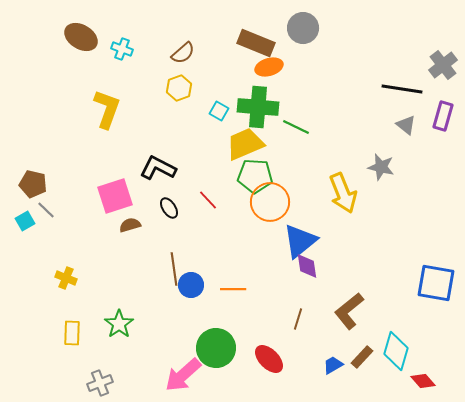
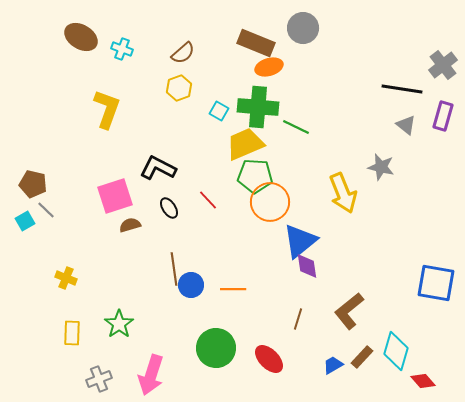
pink arrow at (183, 375): moved 32 px left; rotated 30 degrees counterclockwise
gray cross at (100, 383): moved 1 px left, 4 px up
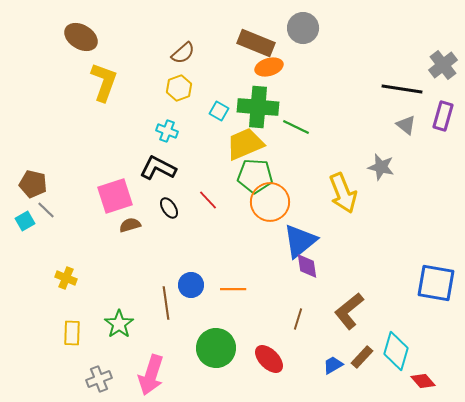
cyan cross at (122, 49): moved 45 px right, 82 px down
yellow L-shape at (107, 109): moved 3 px left, 27 px up
brown line at (174, 269): moved 8 px left, 34 px down
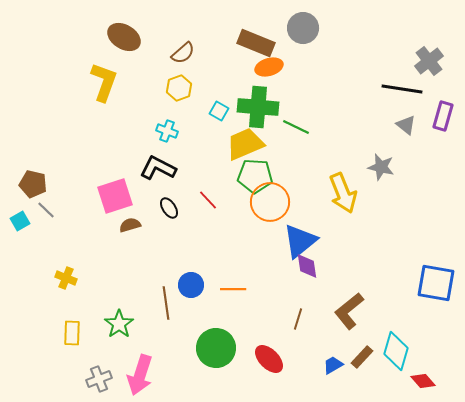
brown ellipse at (81, 37): moved 43 px right
gray cross at (443, 65): moved 14 px left, 4 px up
cyan square at (25, 221): moved 5 px left
pink arrow at (151, 375): moved 11 px left
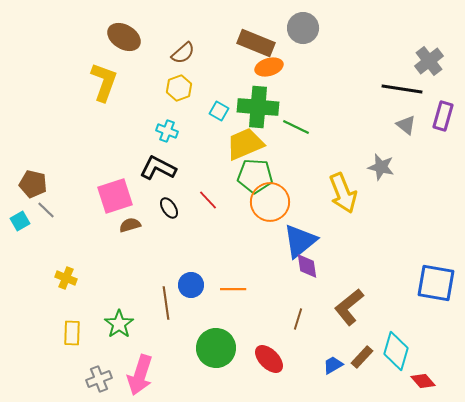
brown L-shape at (349, 311): moved 4 px up
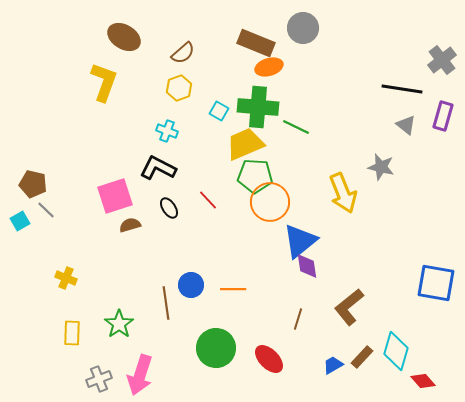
gray cross at (429, 61): moved 13 px right, 1 px up
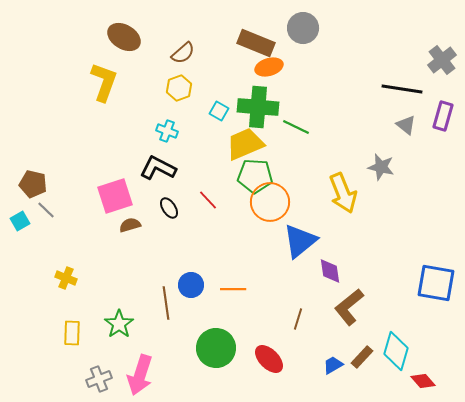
purple diamond at (307, 266): moved 23 px right, 5 px down
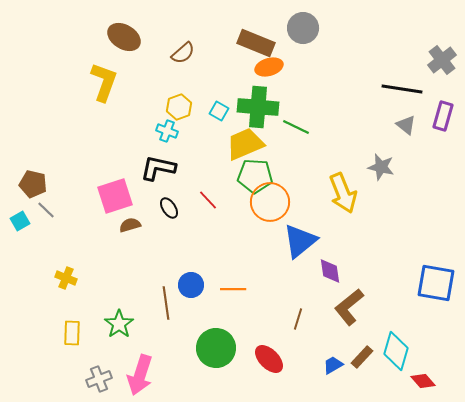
yellow hexagon at (179, 88): moved 19 px down
black L-shape at (158, 168): rotated 15 degrees counterclockwise
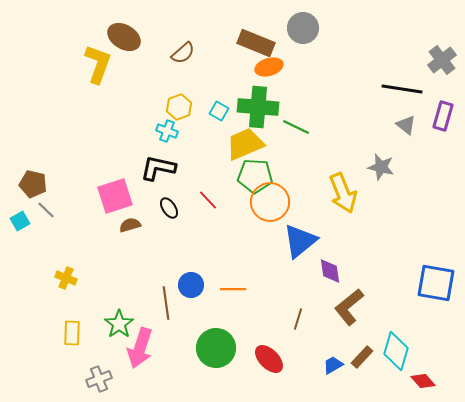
yellow L-shape at (104, 82): moved 6 px left, 18 px up
pink arrow at (140, 375): moved 27 px up
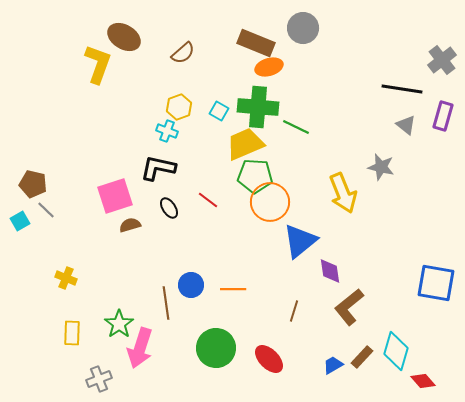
red line at (208, 200): rotated 10 degrees counterclockwise
brown line at (298, 319): moved 4 px left, 8 px up
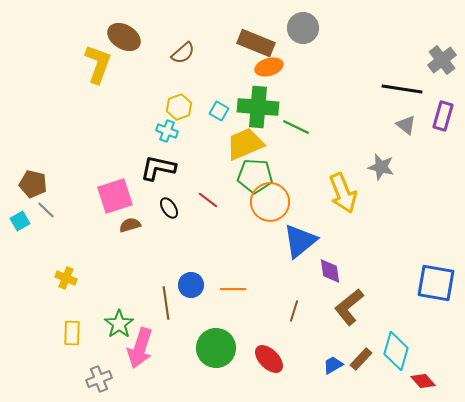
brown rectangle at (362, 357): moved 1 px left, 2 px down
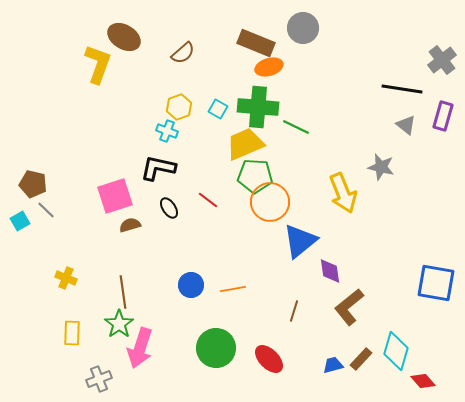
cyan square at (219, 111): moved 1 px left, 2 px up
orange line at (233, 289): rotated 10 degrees counterclockwise
brown line at (166, 303): moved 43 px left, 11 px up
blue trapezoid at (333, 365): rotated 15 degrees clockwise
